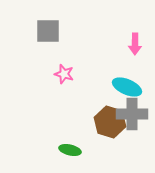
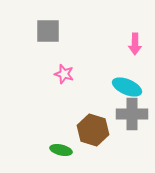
brown hexagon: moved 17 px left, 8 px down
green ellipse: moved 9 px left
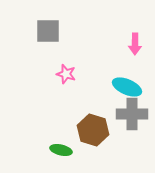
pink star: moved 2 px right
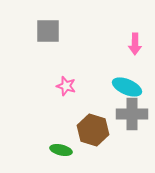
pink star: moved 12 px down
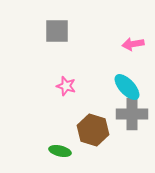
gray square: moved 9 px right
pink arrow: moved 2 px left; rotated 80 degrees clockwise
cyan ellipse: rotated 24 degrees clockwise
green ellipse: moved 1 px left, 1 px down
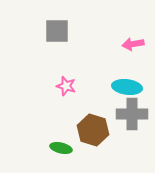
cyan ellipse: rotated 40 degrees counterclockwise
green ellipse: moved 1 px right, 3 px up
